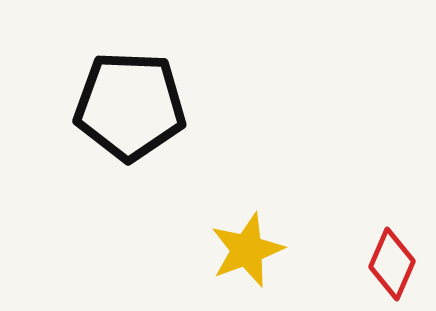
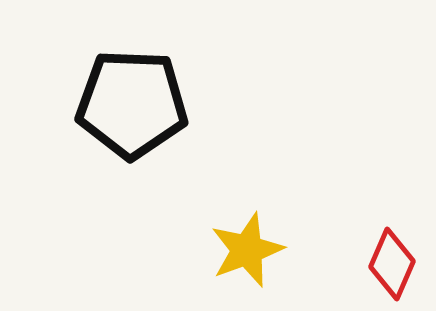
black pentagon: moved 2 px right, 2 px up
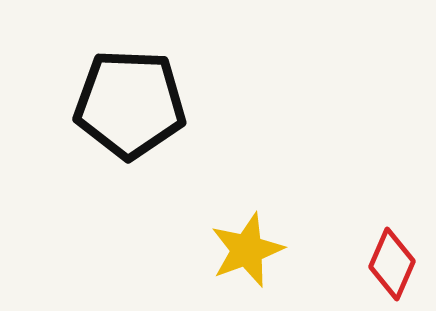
black pentagon: moved 2 px left
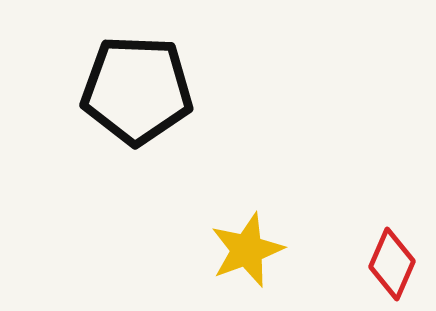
black pentagon: moved 7 px right, 14 px up
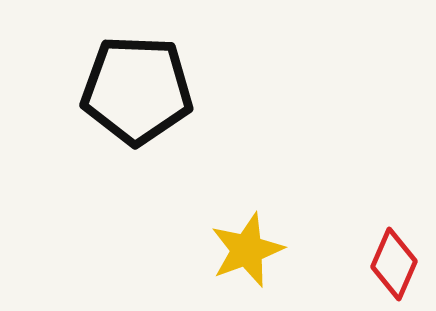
red diamond: moved 2 px right
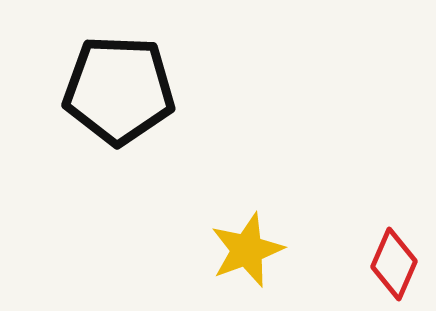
black pentagon: moved 18 px left
